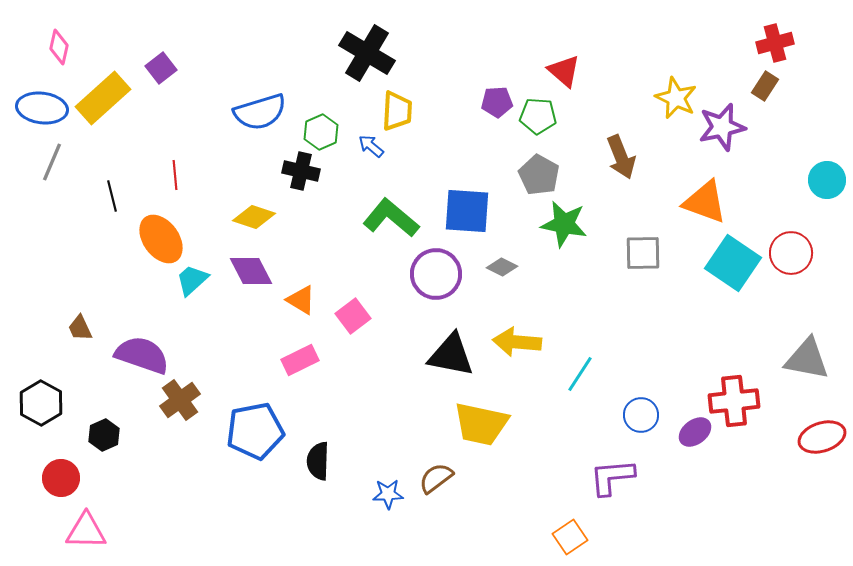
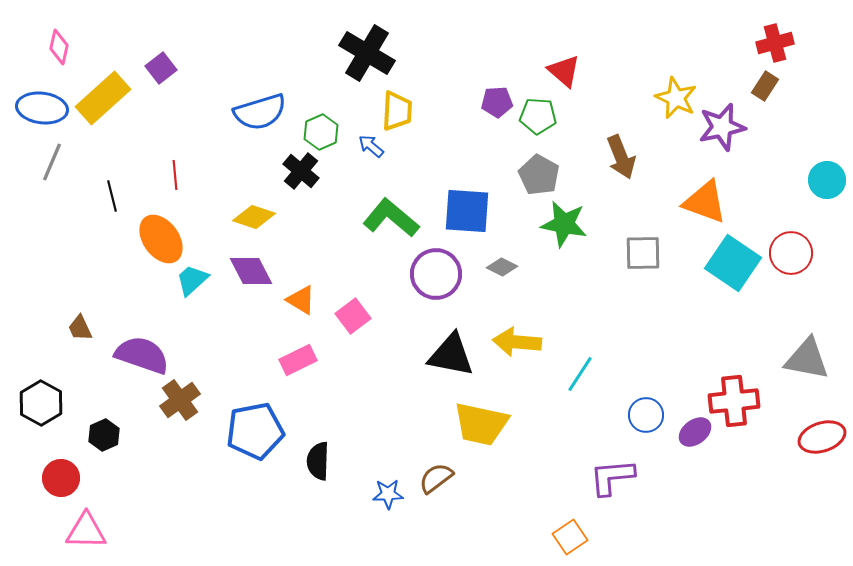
black cross at (301, 171): rotated 27 degrees clockwise
pink rectangle at (300, 360): moved 2 px left
blue circle at (641, 415): moved 5 px right
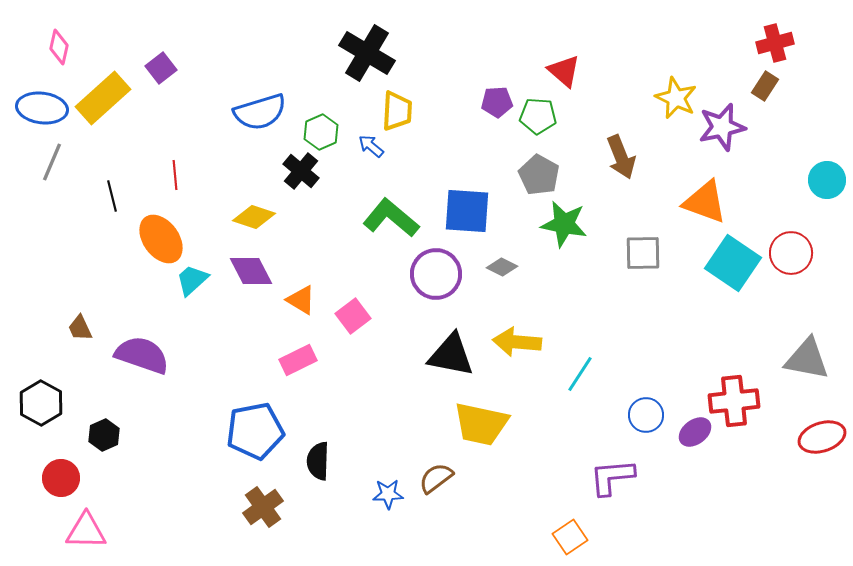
brown cross at (180, 400): moved 83 px right, 107 px down
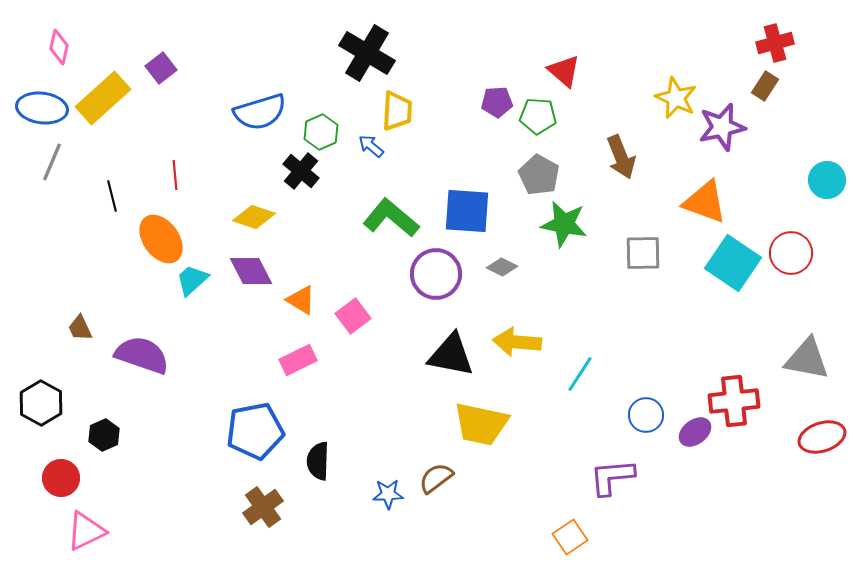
pink triangle at (86, 531): rotated 27 degrees counterclockwise
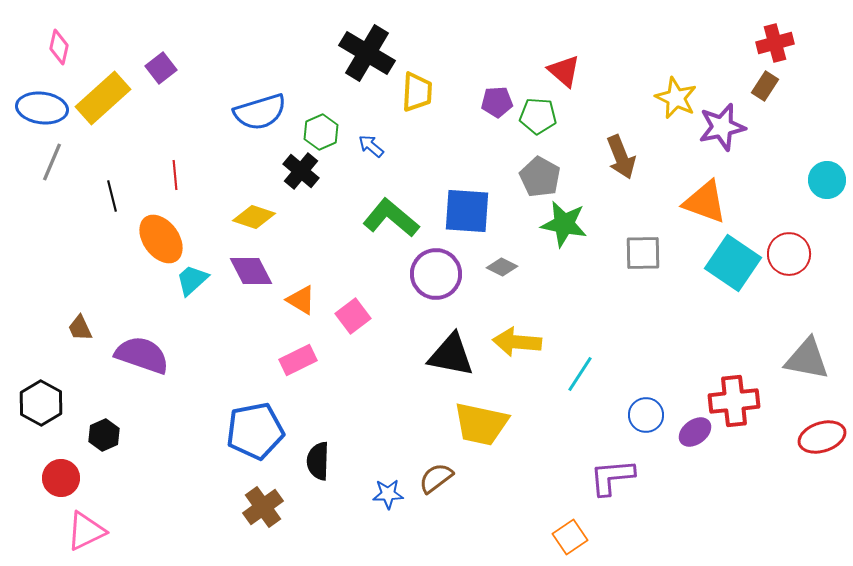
yellow trapezoid at (397, 111): moved 20 px right, 19 px up
gray pentagon at (539, 175): moved 1 px right, 2 px down
red circle at (791, 253): moved 2 px left, 1 px down
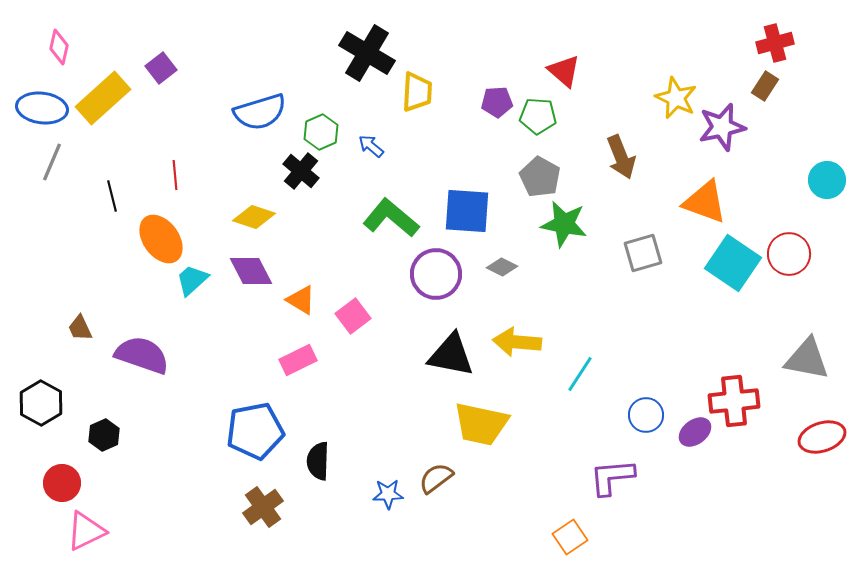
gray square at (643, 253): rotated 15 degrees counterclockwise
red circle at (61, 478): moved 1 px right, 5 px down
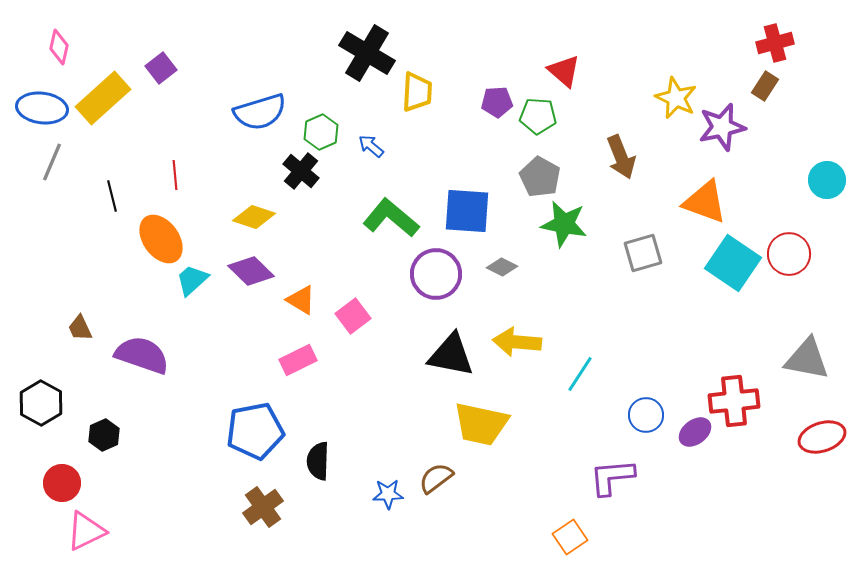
purple diamond at (251, 271): rotated 18 degrees counterclockwise
